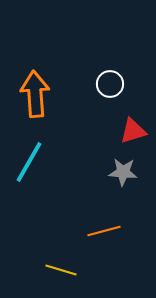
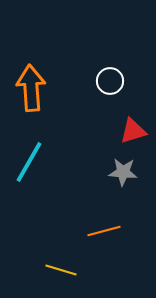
white circle: moved 3 px up
orange arrow: moved 4 px left, 6 px up
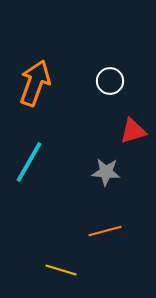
orange arrow: moved 4 px right, 5 px up; rotated 24 degrees clockwise
gray star: moved 17 px left
orange line: moved 1 px right
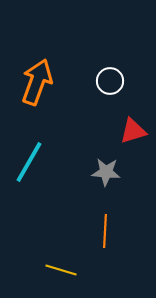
orange arrow: moved 2 px right, 1 px up
orange line: rotated 72 degrees counterclockwise
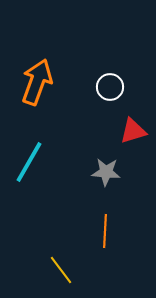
white circle: moved 6 px down
yellow line: rotated 36 degrees clockwise
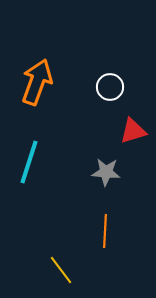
cyan line: rotated 12 degrees counterclockwise
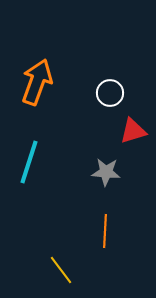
white circle: moved 6 px down
